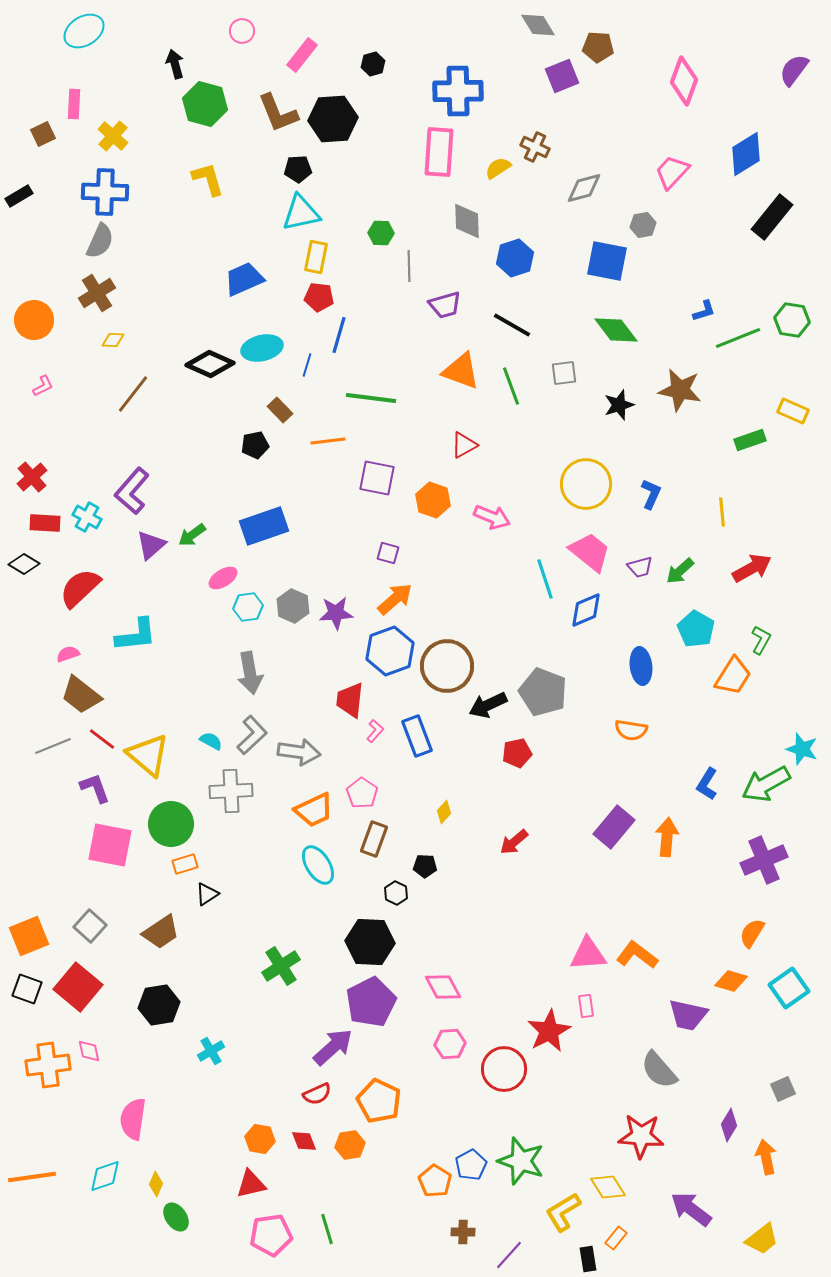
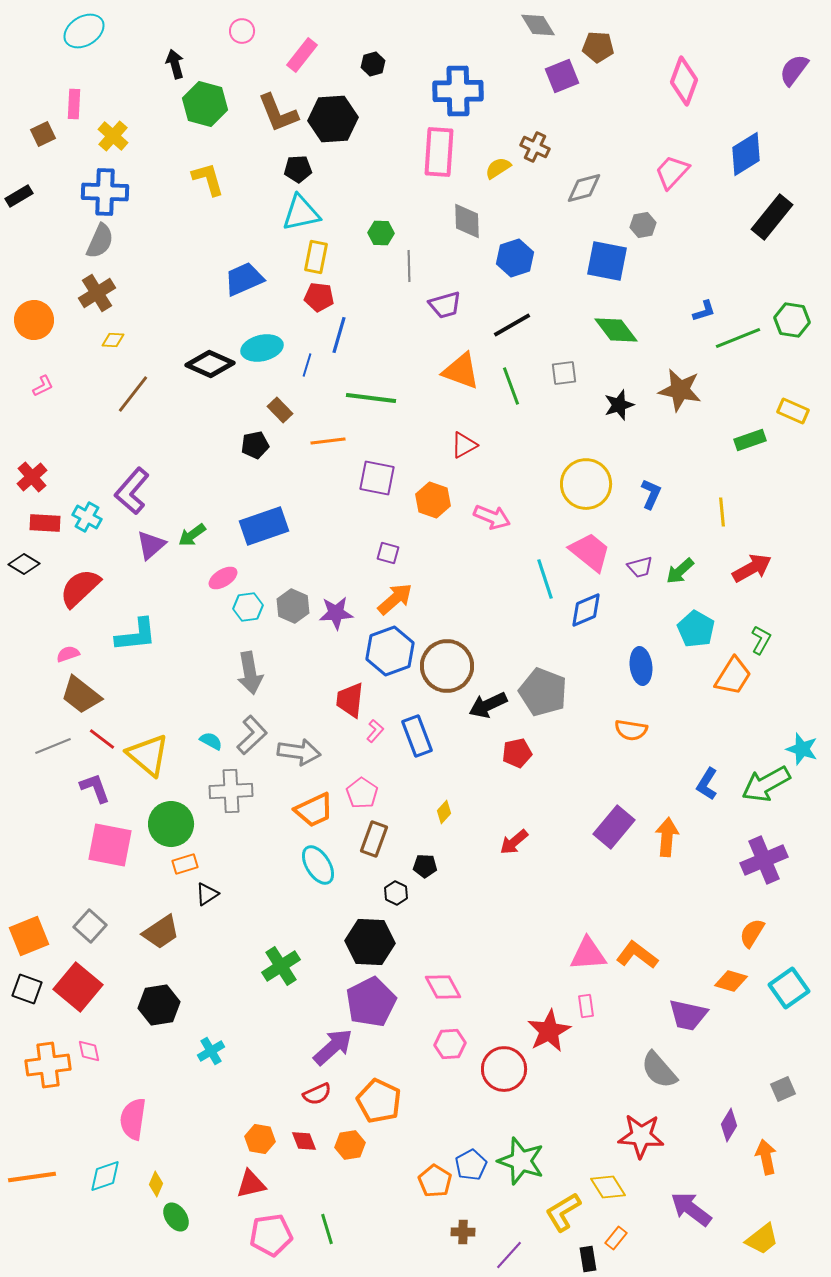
black line at (512, 325): rotated 60 degrees counterclockwise
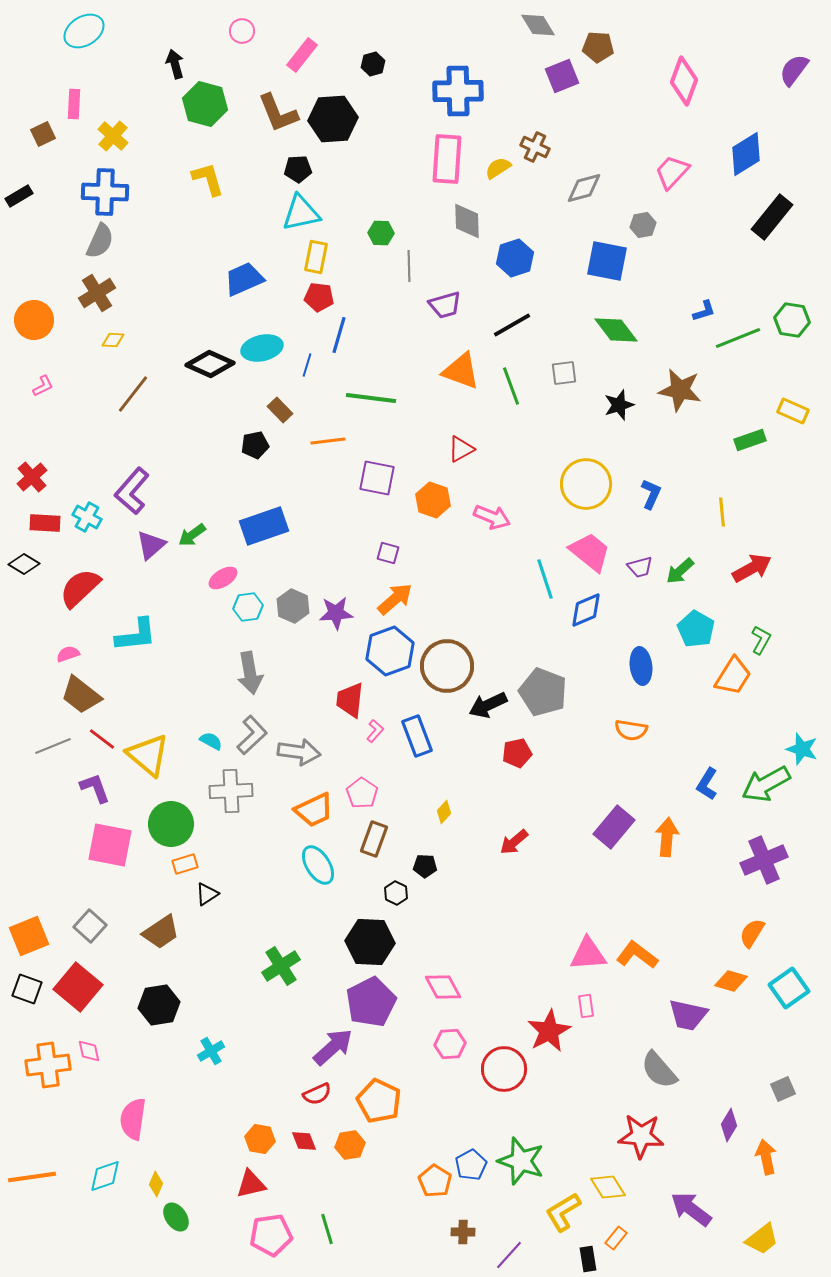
pink rectangle at (439, 152): moved 8 px right, 7 px down
red triangle at (464, 445): moved 3 px left, 4 px down
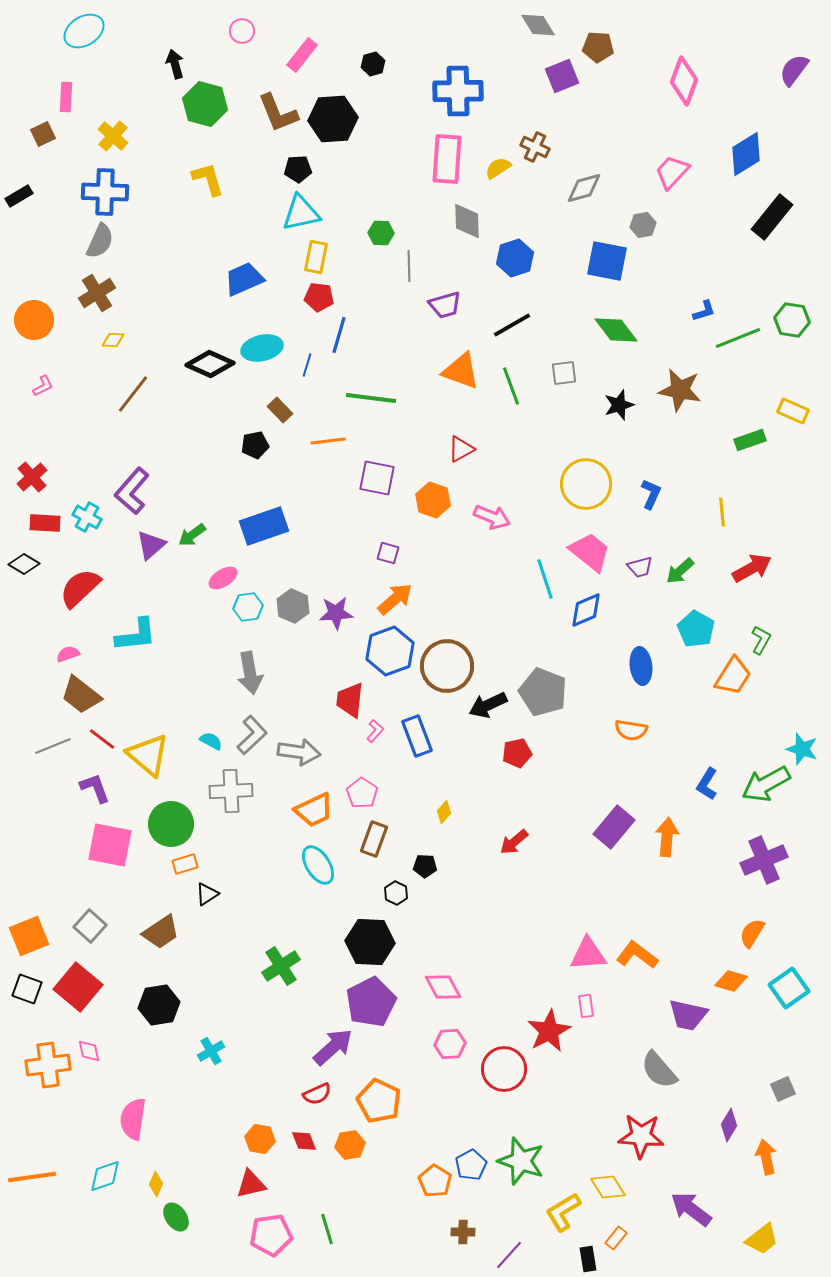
pink rectangle at (74, 104): moved 8 px left, 7 px up
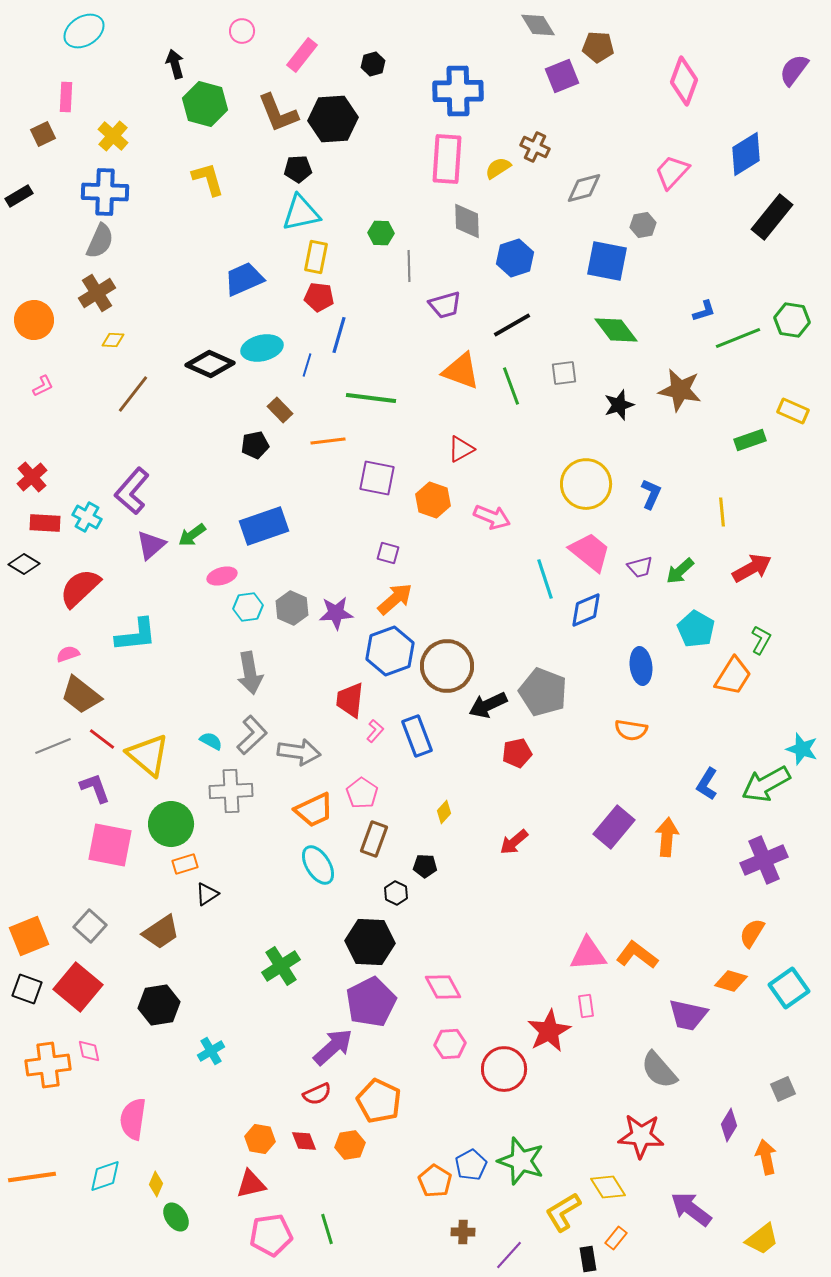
pink ellipse at (223, 578): moved 1 px left, 2 px up; rotated 16 degrees clockwise
gray hexagon at (293, 606): moved 1 px left, 2 px down
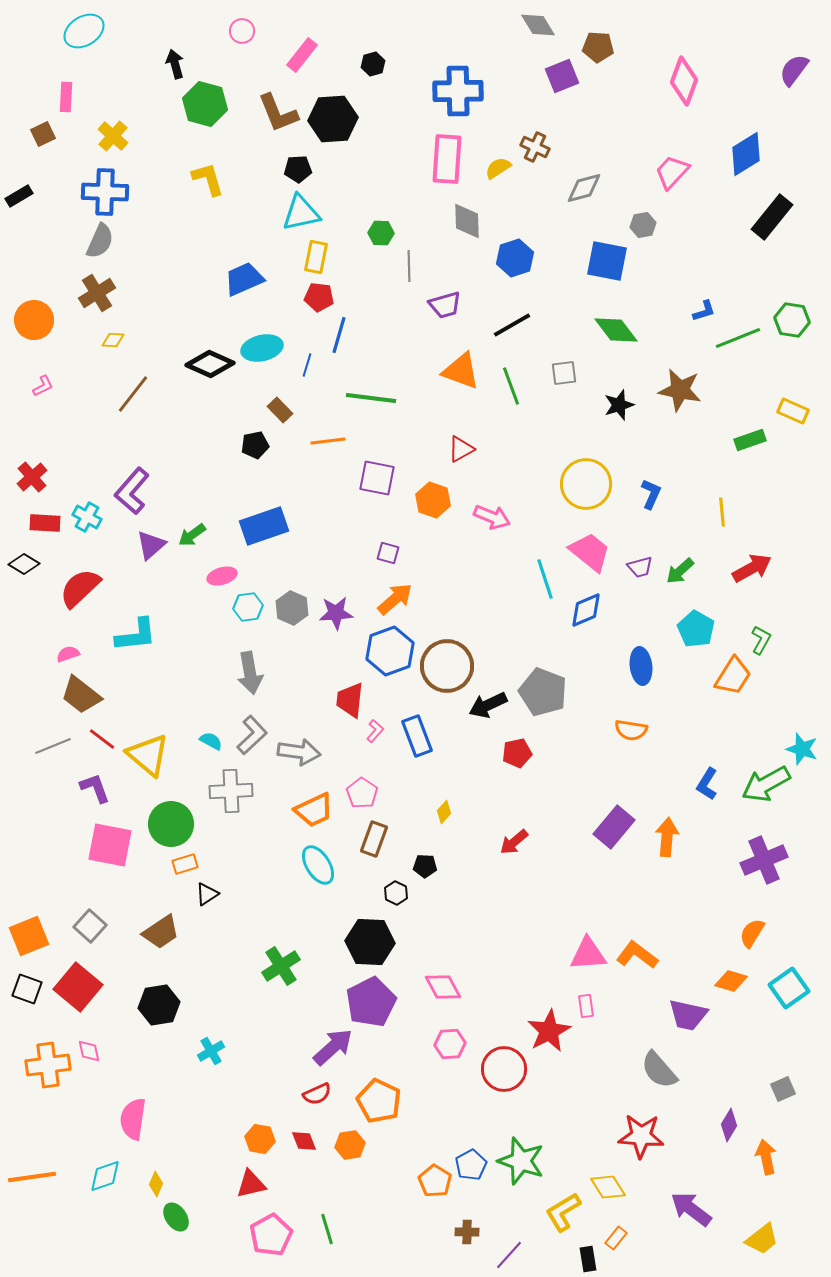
brown cross at (463, 1232): moved 4 px right
pink pentagon at (271, 1235): rotated 21 degrees counterclockwise
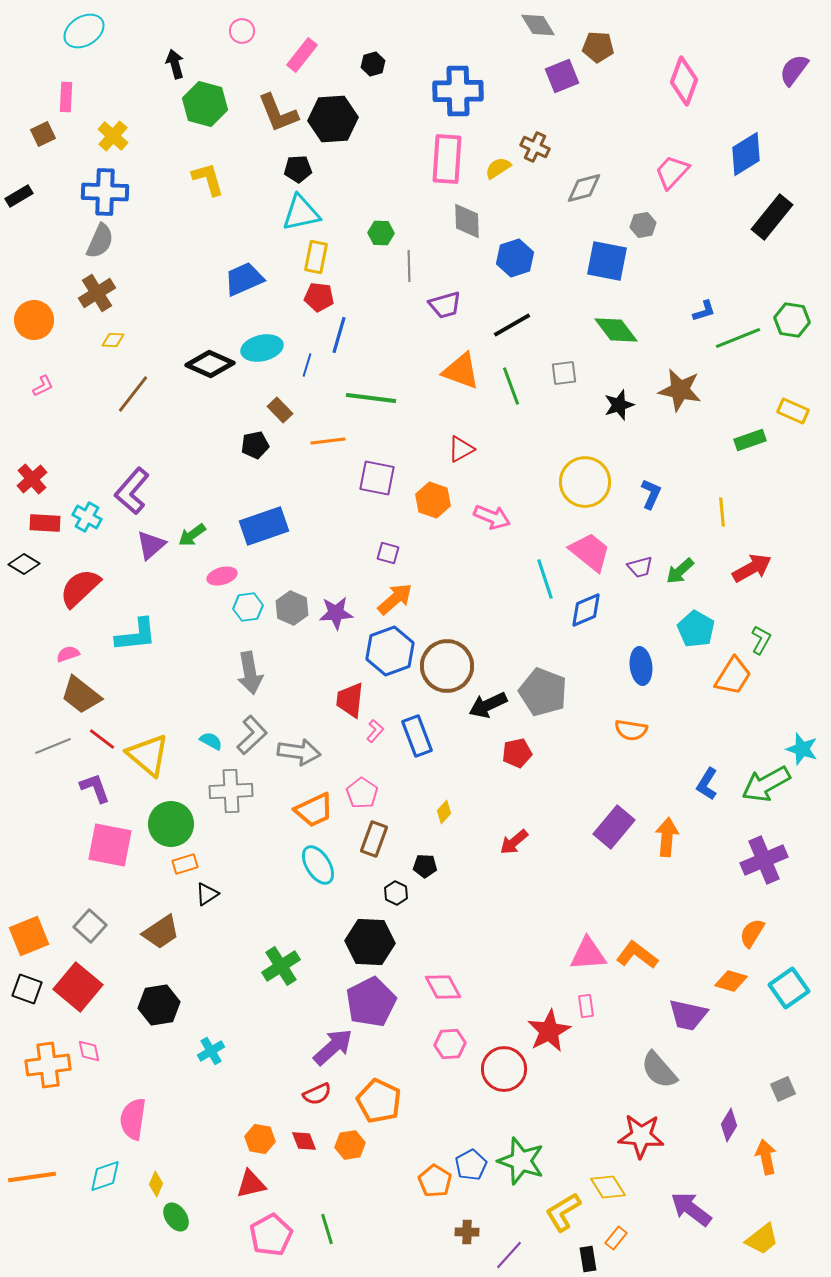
red cross at (32, 477): moved 2 px down
yellow circle at (586, 484): moved 1 px left, 2 px up
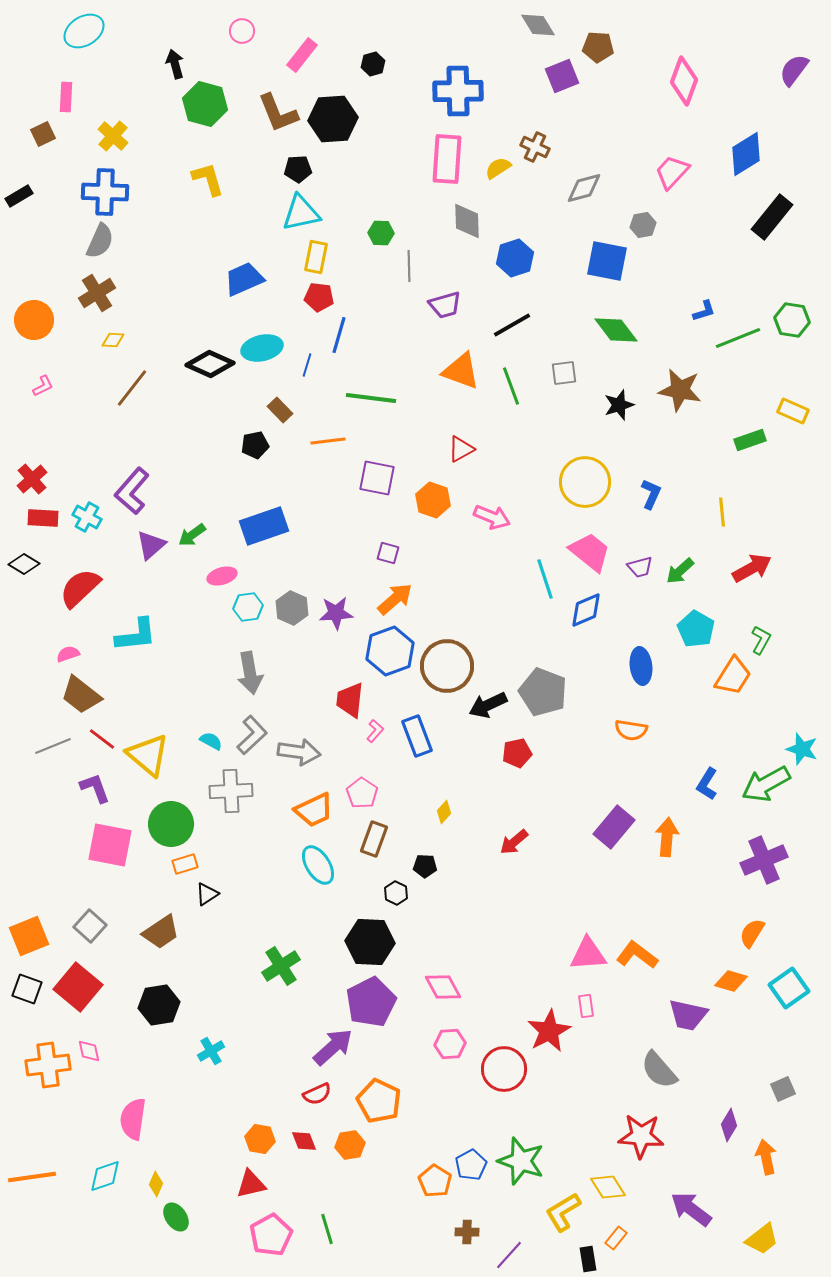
brown line at (133, 394): moved 1 px left, 6 px up
red rectangle at (45, 523): moved 2 px left, 5 px up
